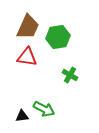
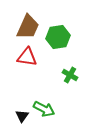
black triangle: rotated 48 degrees counterclockwise
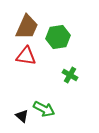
brown trapezoid: moved 1 px left
red triangle: moved 1 px left, 1 px up
black triangle: rotated 24 degrees counterclockwise
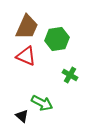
green hexagon: moved 1 px left, 2 px down
red triangle: rotated 15 degrees clockwise
green arrow: moved 2 px left, 6 px up
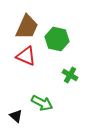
green hexagon: rotated 20 degrees clockwise
black triangle: moved 6 px left
